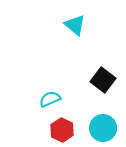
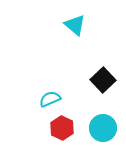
black square: rotated 10 degrees clockwise
red hexagon: moved 2 px up
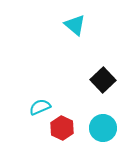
cyan semicircle: moved 10 px left, 8 px down
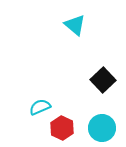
cyan circle: moved 1 px left
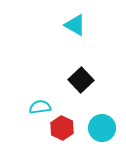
cyan triangle: rotated 10 degrees counterclockwise
black square: moved 22 px left
cyan semicircle: rotated 15 degrees clockwise
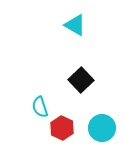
cyan semicircle: rotated 100 degrees counterclockwise
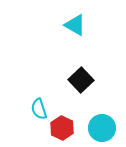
cyan semicircle: moved 1 px left, 2 px down
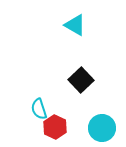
red hexagon: moved 7 px left, 1 px up
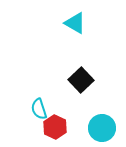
cyan triangle: moved 2 px up
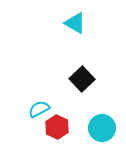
black square: moved 1 px right, 1 px up
cyan semicircle: rotated 80 degrees clockwise
red hexagon: moved 2 px right
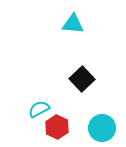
cyan triangle: moved 2 px left, 1 px down; rotated 25 degrees counterclockwise
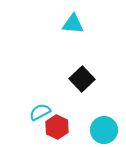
cyan semicircle: moved 1 px right, 3 px down
cyan circle: moved 2 px right, 2 px down
